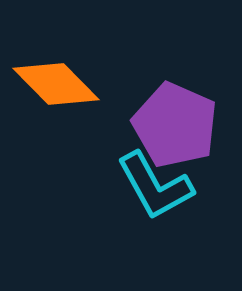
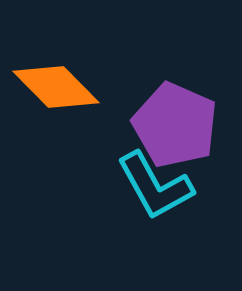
orange diamond: moved 3 px down
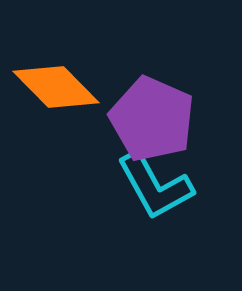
purple pentagon: moved 23 px left, 6 px up
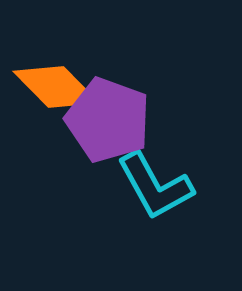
purple pentagon: moved 44 px left, 1 px down; rotated 4 degrees counterclockwise
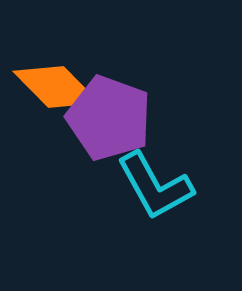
purple pentagon: moved 1 px right, 2 px up
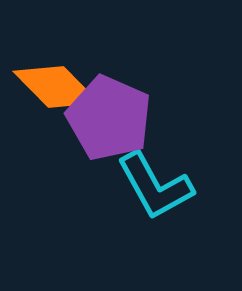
purple pentagon: rotated 4 degrees clockwise
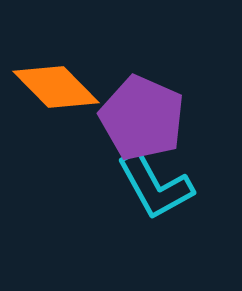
purple pentagon: moved 33 px right
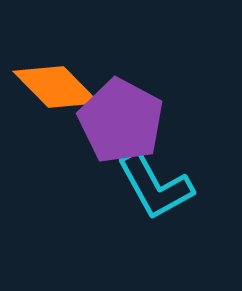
purple pentagon: moved 21 px left, 3 px down; rotated 4 degrees clockwise
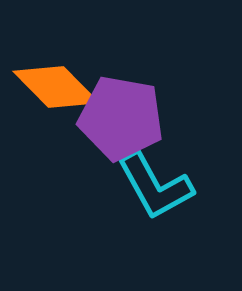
purple pentagon: moved 3 px up; rotated 18 degrees counterclockwise
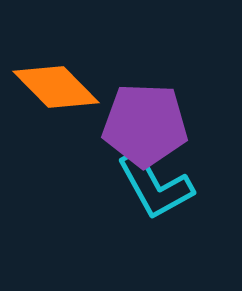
purple pentagon: moved 24 px right, 7 px down; rotated 8 degrees counterclockwise
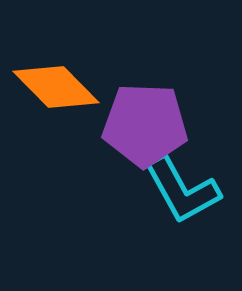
cyan L-shape: moved 27 px right, 4 px down
